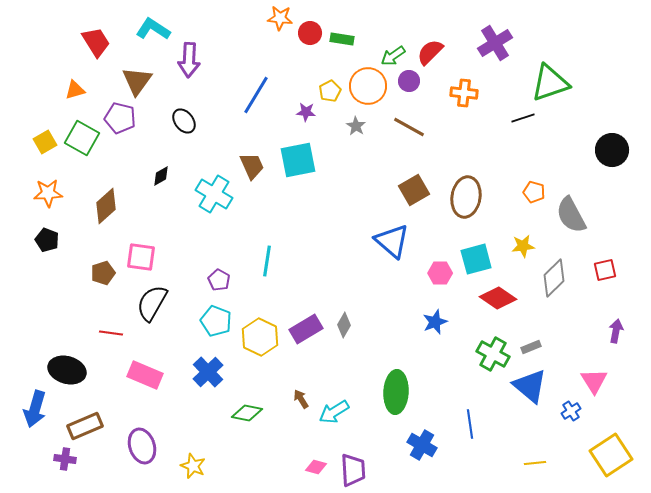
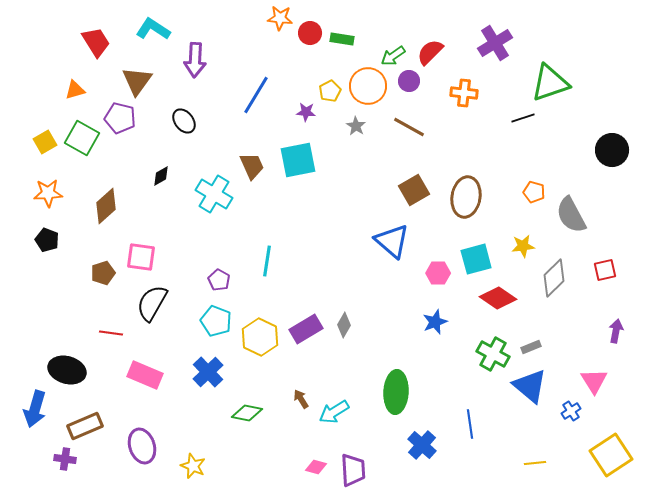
purple arrow at (189, 60): moved 6 px right
pink hexagon at (440, 273): moved 2 px left
blue cross at (422, 445): rotated 12 degrees clockwise
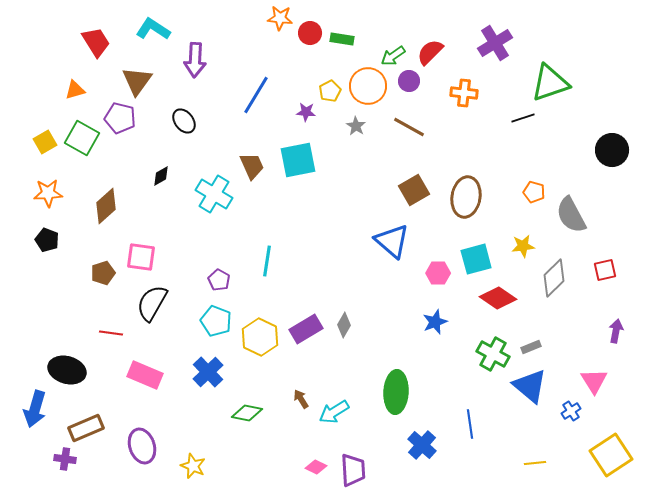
brown rectangle at (85, 426): moved 1 px right, 2 px down
pink diamond at (316, 467): rotated 10 degrees clockwise
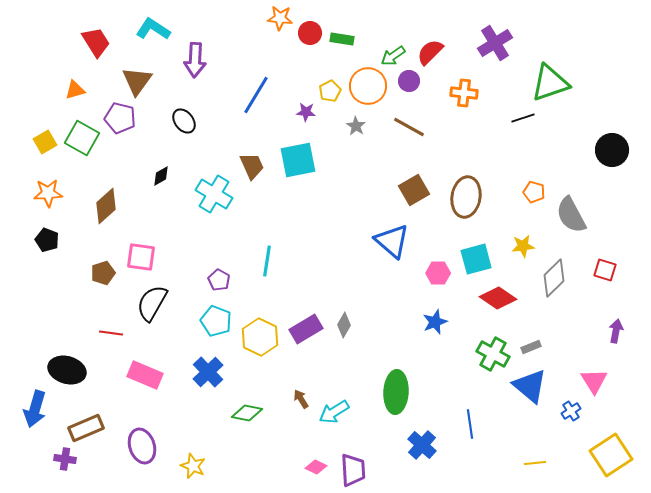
red square at (605, 270): rotated 30 degrees clockwise
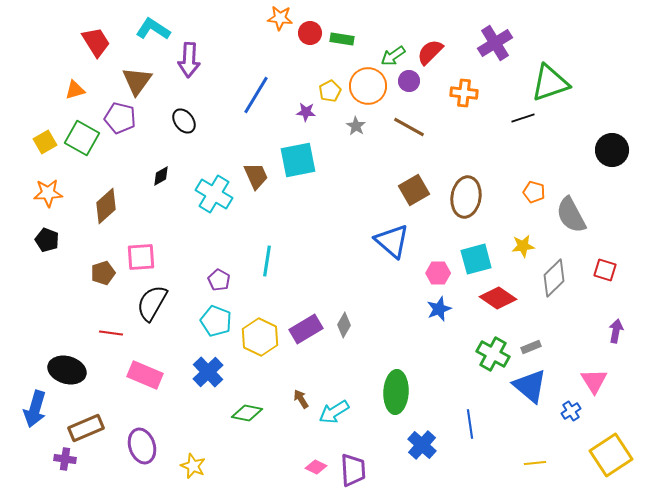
purple arrow at (195, 60): moved 6 px left
brown trapezoid at (252, 166): moved 4 px right, 10 px down
pink square at (141, 257): rotated 12 degrees counterclockwise
blue star at (435, 322): moved 4 px right, 13 px up
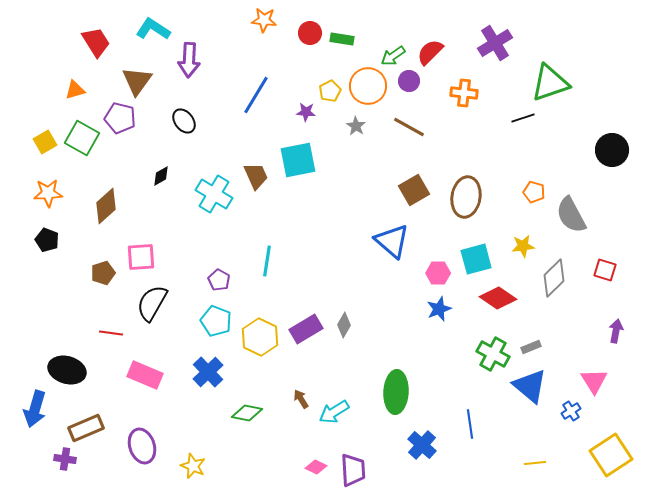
orange star at (280, 18): moved 16 px left, 2 px down
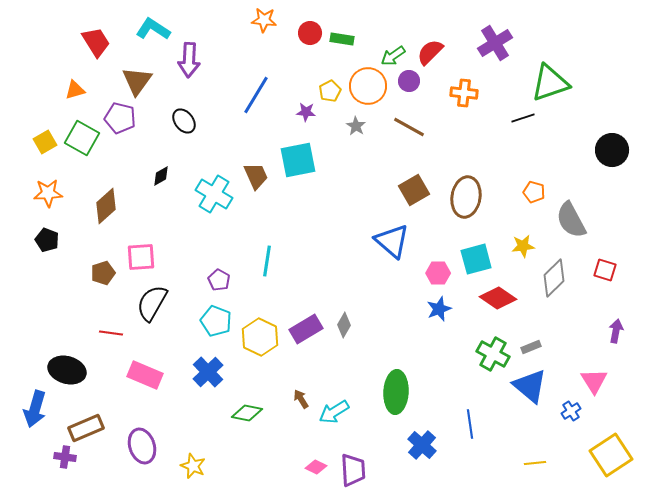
gray semicircle at (571, 215): moved 5 px down
purple cross at (65, 459): moved 2 px up
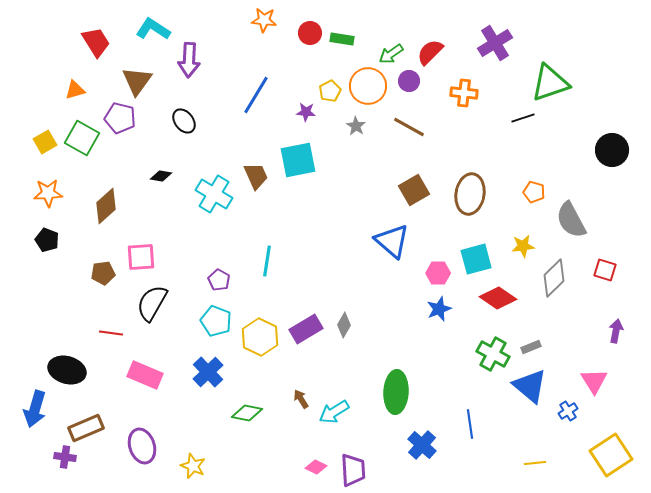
green arrow at (393, 56): moved 2 px left, 2 px up
black diamond at (161, 176): rotated 40 degrees clockwise
brown ellipse at (466, 197): moved 4 px right, 3 px up
brown pentagon at (103, 273): rotated 10 degrees clockwise
blue cross at (571, 411): moved 3 px left
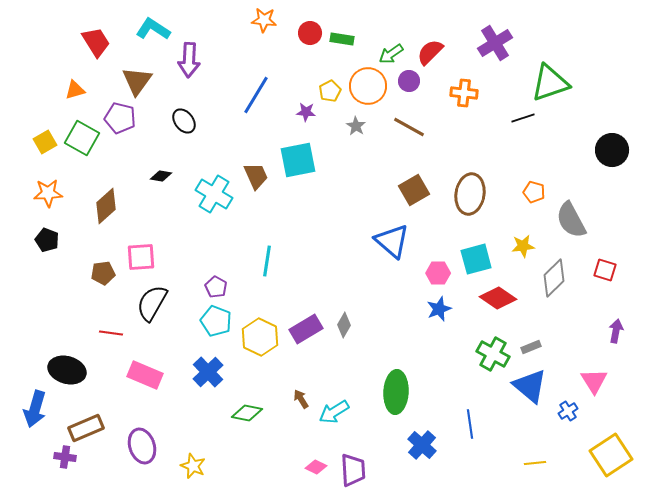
purple pentagon at (219, 280): moved 3 px left, 7 px down
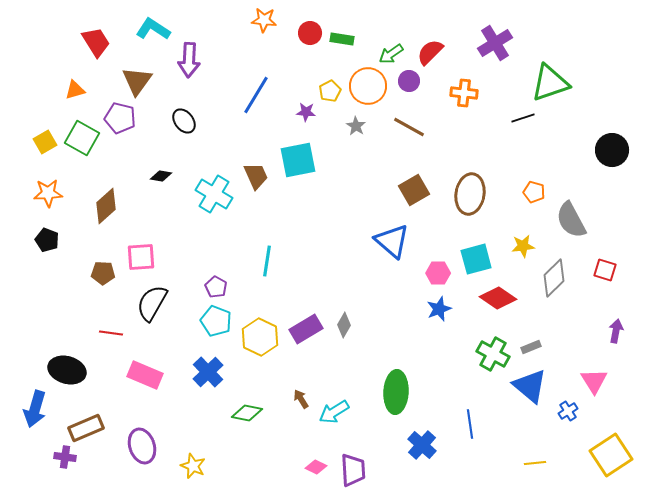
brown pentagon at (103, 273): rotated 10 degrees clockwise
